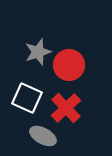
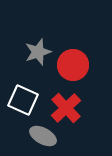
red circle: moved 4 px right
white square: moved 4 px left, 2 px down
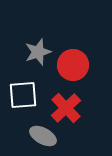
white square: moved 5 px up; rotated 28 degrees counterclockwise
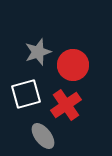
white square: moved 3 px right, 1 px up; rotated 12 degrees counterclockwise
red cross: moved 3 px up; rotated 8 degrees clockwise
gray ellipse: rotated 24 degrees clockwise
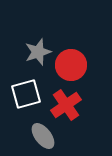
red circle: moved 2 px left
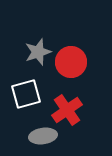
red circle: moved 3 px up
red cross: moved 1 px right, 5 px down
gray ellipse: rotated 60 degrees counterclockwise
